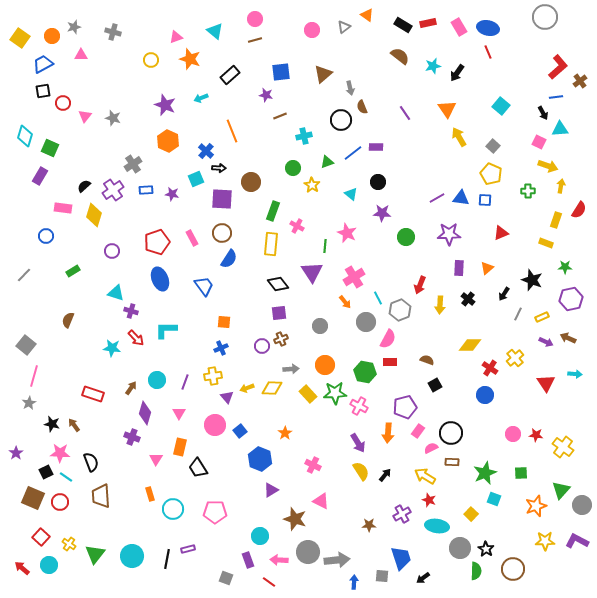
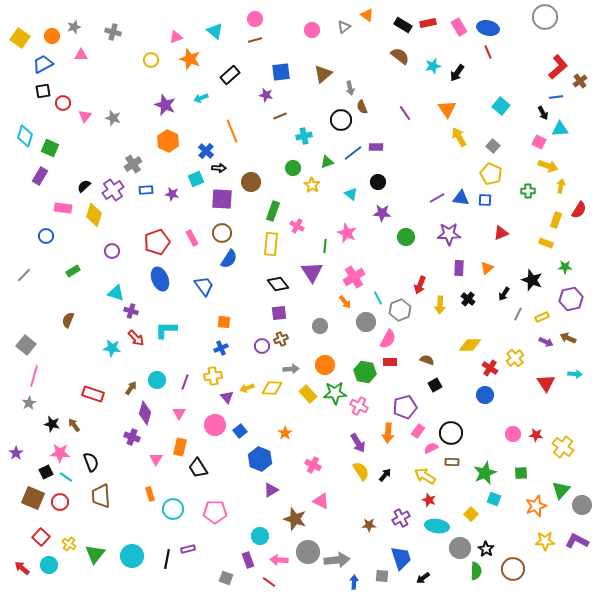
purple cross at (402, 514): moved 1 px left, 4 px down
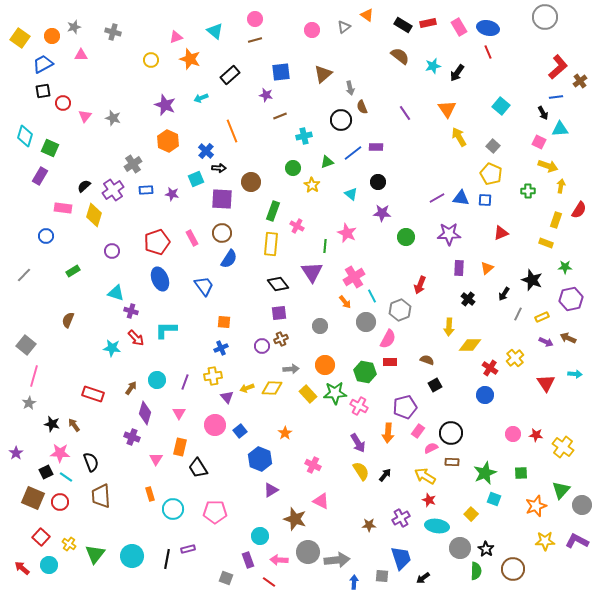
cyan line at (378, 298): moved 6 px left, 2 px up
yellow arrow at (440, 305): moved 9 px right, 22 px down
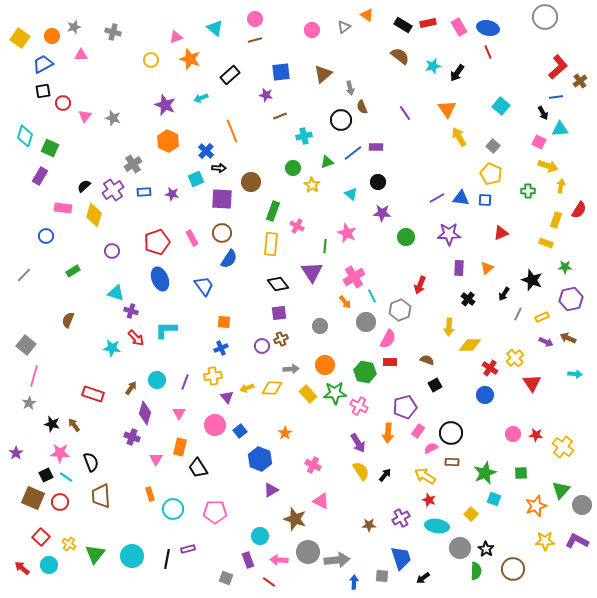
cyan triangle at (215, 31): moved 3 px up
blue rectangle at (146, 190): moved 2 px left, 2 px down
red triangle at (546, 383): moved 14 px left
black square at (46, 472): moved 3 px down
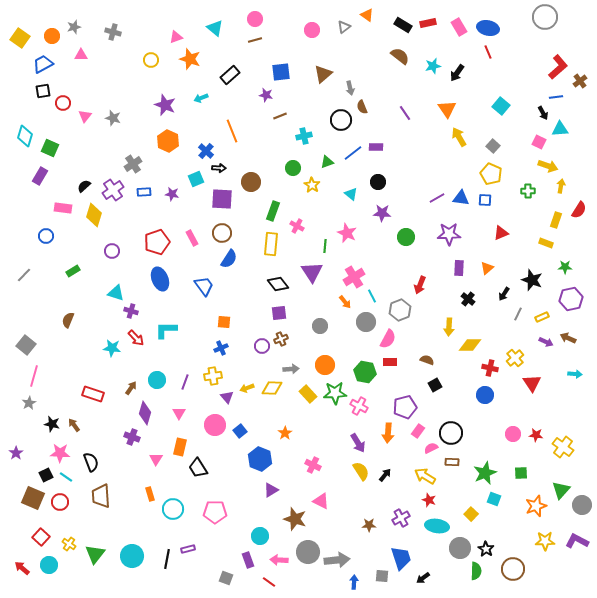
red cross at (490, 368): rotated 21 degrees counterclockwise
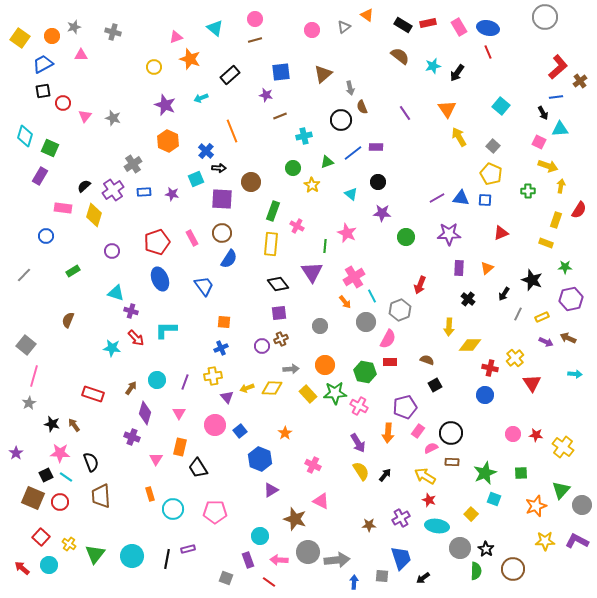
yellow circle at (151, 60): moved 3 px right, 7 px down
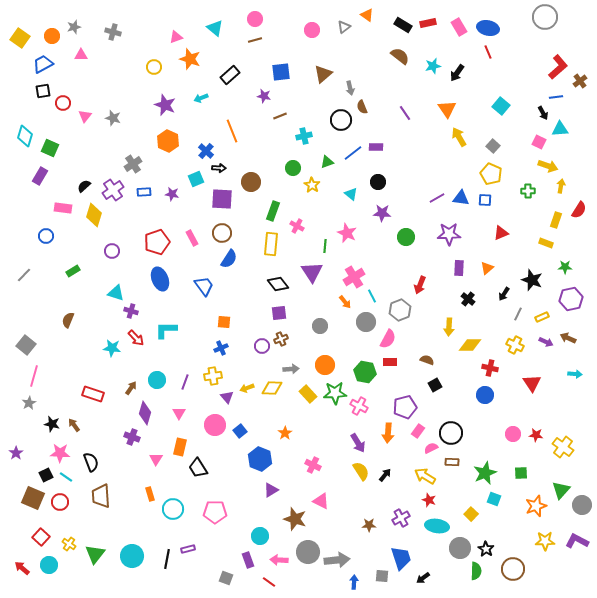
purple star at (266, 95): moved 2 px left, 1 px down
yellow cross at (515, 358): moved 13 px up; rotated 24 degrees counterclockwise
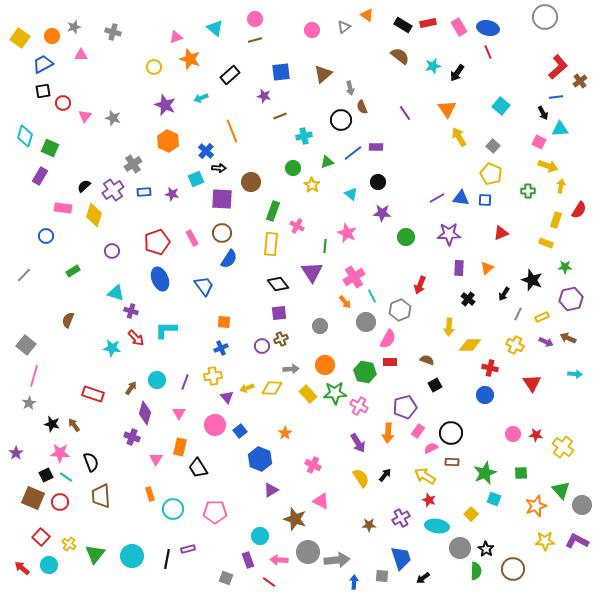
yellow semicircle at (361, 471): moved 7 px down
green triangle at (561, 490): rotated 24 degrees counterclockwise
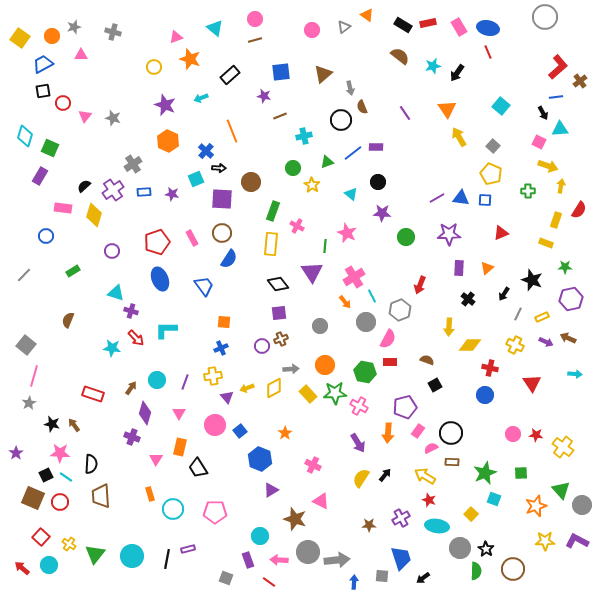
yellow diamond at (272, 388): moved 2 px right; rotated 30 degrees counterclockwise
black semicircle at (91, 462): moved 2 px down; rotated 24 degrees clockwise
yellow semicircle at (361, 478): rotated 114 degrees counterclockwise
